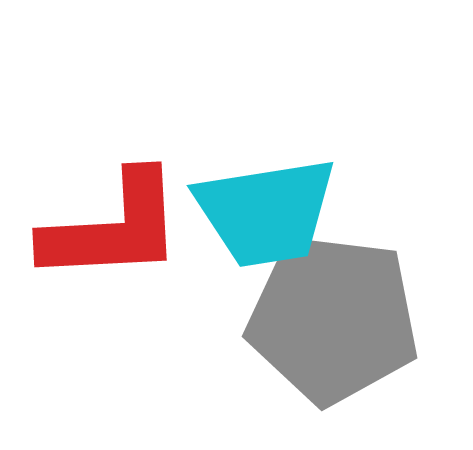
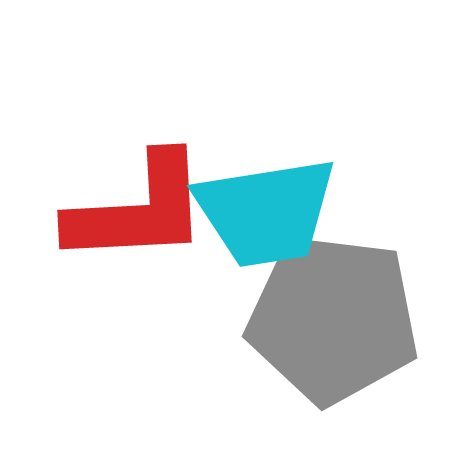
red L-shape: moved 25 px right, 18 px up
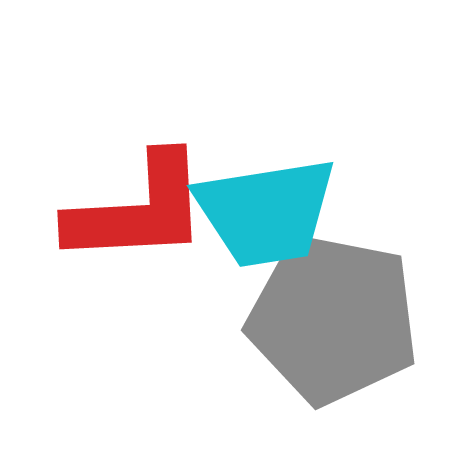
gray pentagon: rotated 4 degrees clockwise
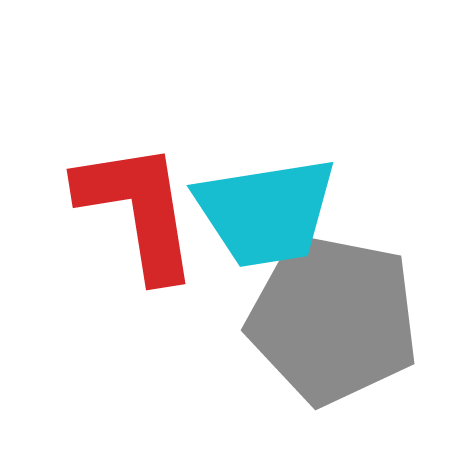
red L-shape: rotated 96 degrees counterclockwise
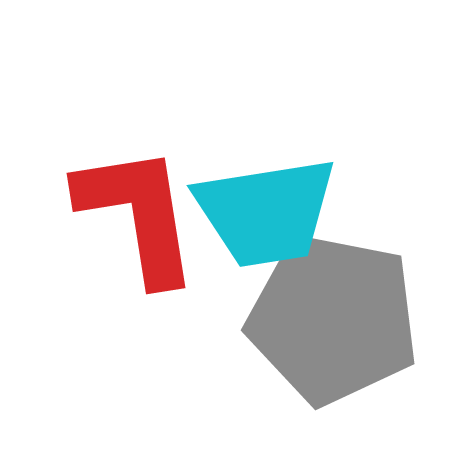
red L-shape: moved 4 px down
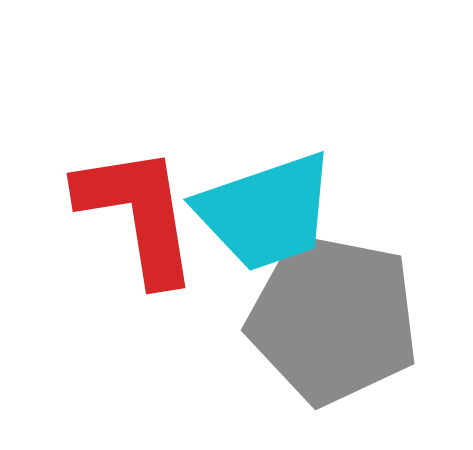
cyan trapezoid: rotated 10 degrees counterclockwise
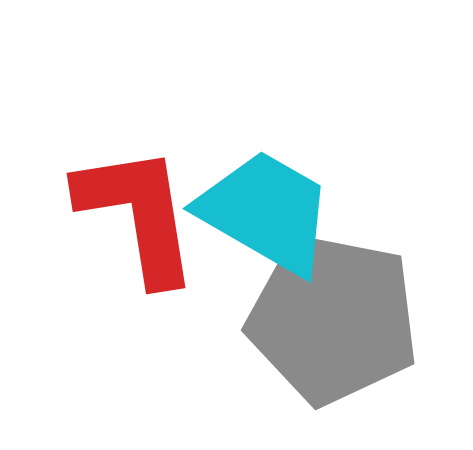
cyan trapezoid: rotated 131 degrees counterclockwise
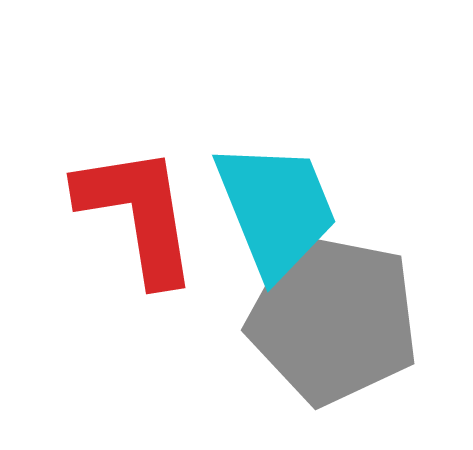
cyan trapezoid: moved 10 px right, 3 px up; rotated 38 degrees clockwise
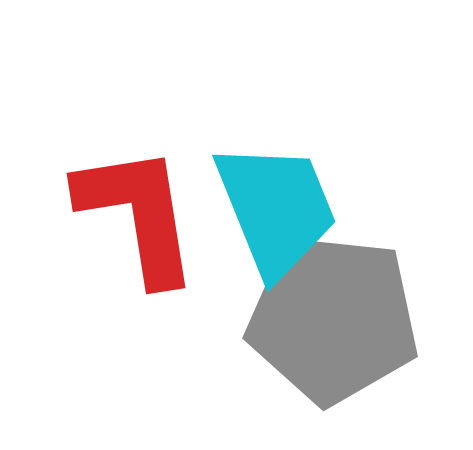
gray pentagon: rotated 5 degrees counterclockwise
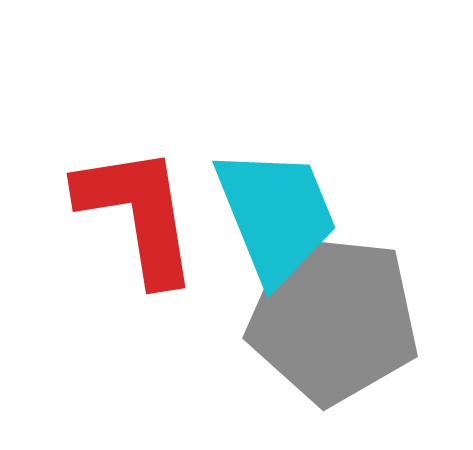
cyan trapezoid: moved 6 px down
